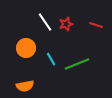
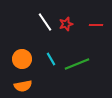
red line: rotated 16 degrees counterclockwise
orange circle: moved 4 px left, 11 px down
orange semicircle: moved 2 px left
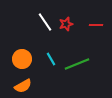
orange semicircle: rotated 18 degrees counterclockwise
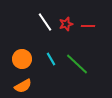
red line: moved 8 px left, 1 px down
green line: rotated 65 degrees clockwise
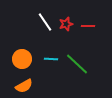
cyan line: rotated 56 degrees counterclockwise
orange semicircle: moved 1 px right
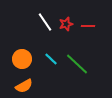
cyan line: rotated 40 degrees clockwise
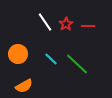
red star: rotated 16 degrees counterclockwise
orange circle: moved 4 px left, 5 px up
